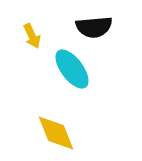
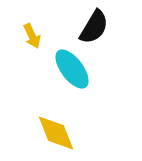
black semicircle: rotated 54 degrees counterclockwise
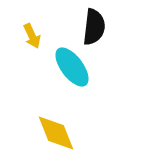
black semicircle: rotated 24 degrees counterclockwise
cyan ellipse: moved 2 px up
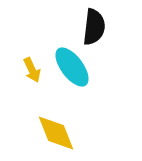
yellow arrow: moved 34 px down
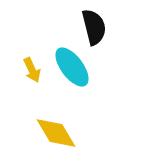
black semicircle: rotated 21 degrees counterclockwise
yellow diamond: rotated 9 degrees counterclockwise
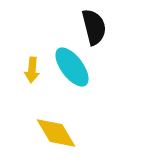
yellow arrow: rotated 30 degrees clockwise
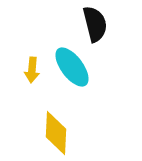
black semicircle: moved 1 px right, 3 px up
yellow diamond: rotated 33 degrees clockwise
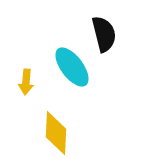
black semicircle: moved 9 px right, 10 px down
yellow arrow: moved 6 px left, 12 px down
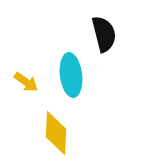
cyan ellipse: moved 1 px left, 8 px down; rotated 30 degrees clockwise
yellow arrow: rotated 60 degrees counterclockwise
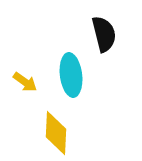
yellow arrow: moved 1 px left
